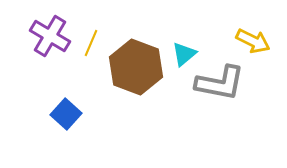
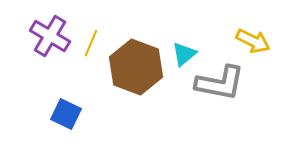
blue square: rotated 16 degrees counterclockwise
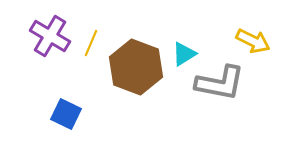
cyan triangle: rotated 8 degrees clockwise
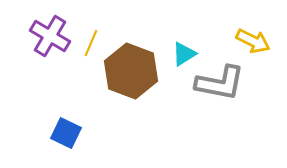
brown hexagon: moved 5 px left, 4 px down
blue square: moved 19 px down
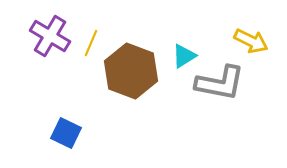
yellow arrow: moved 2 px left
cyan triangle: moved 2 px down
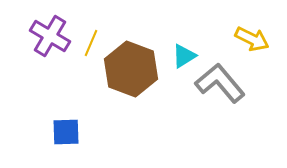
yellow arrow: moved 1 px right, 2 px up
brown hexagon: moved 2 px up
gray L-shape: rotated 141 degrees counterclockwise
blue square: moved 1 px up; rotated 28 degrees counterclockwise
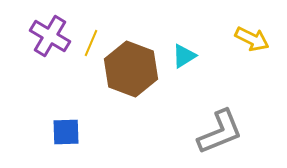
gray L-shape: moved 49 px down; rotated 108 degrees clockwise
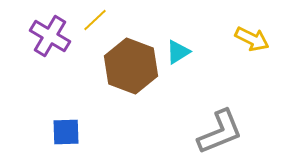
yellow line: moved 4 px right, 23 px up; rotated 24 degrees clockwise
cyan triangle: moved 6 px left, 4 px up
brown hexagon: moved 3 px up
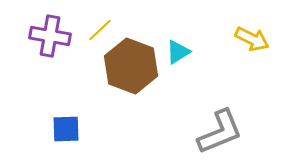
yellow line: moved 5 px right, 10 px down
purple cross: rotated 21 degrees counterclockwise
blue square: moved 3 px up
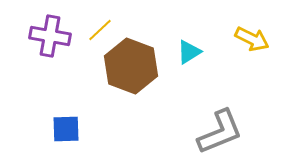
cyan triangle: moved 11 px right
